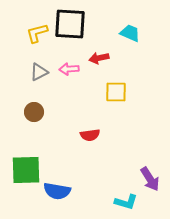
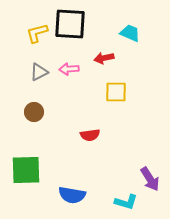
red arrow: moved 5 px right
blue semicircle: moved 15 px right, 4 px down
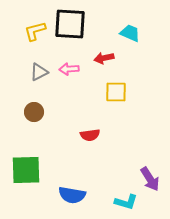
yellow L-shape: moved 2 px left, 2 px up
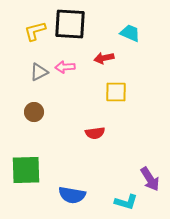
pink arrow: moved 4 px left, 2 px up
red semicircle: moved 5 px right, 2 px up
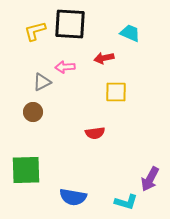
gray triangle: moved 3 px right, 10 px down
brown circle: moved 1 px left
purple arrow: rotated 60 degrees clockwise
blue semicircle: moved 1 px right, 2 px down
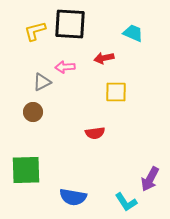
cyan trapezoid: moved 3 px right
cyan L-shape: rotated 40 degrees clockwise
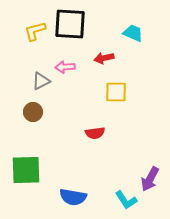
gray triangle: moved 1 px left, 1 px up
cyan L-shape: moved 2 px up
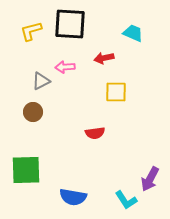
yellow L-shape: moved 4 px left
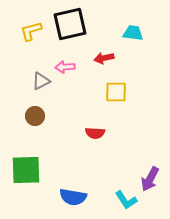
black square: rotated 16 degrees counterclockwise
cyan trapezoid: rotated 15 degrees counterclockwise
brown circle: moved 2 px right, 4 px down
red semicircle: rotated 12 degrees clockwise
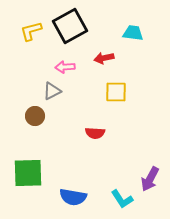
black square: moved 2 px down; rotated 16 degrees counterclockwise
gray triangle: moved 11 px right, 10 px down
green square: moved 2 px right, 3 px down
cyan L-shape: moved 4 px left, 1 px up
